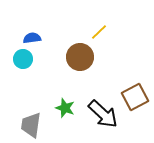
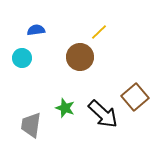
blue semicircle: moved 4 px right, 8 px up
cyan circle: moved 1 px left, 1 px up
brown square: rotated 12 degrees counterclockwise
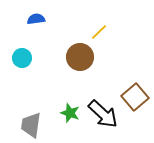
blue semicircle: moved 11 px up
green star: moved 5 px right, 5 px down
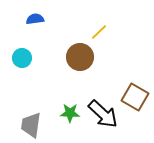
blue semicircle: moved 1 px left
brown square: rotated 20 degrees counterclockwise
green star: rotated 18 degrees counterclockwise
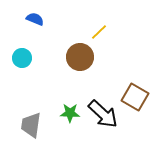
blue semicircle: rotated 30 degrees clockwise
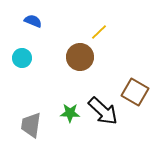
blue semicircle: moved 2 px left, 2 px down
brown square: moved 5 px up
black arrow: moved 3 px up
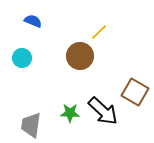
brown circle: moved 1 px up
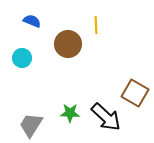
blue semicircle: moved 1 px left
yellow line: moved 3 px left, 7 px up; rotated 48 degrees counterclockwise
brown circle: moved 12 px left, 12 px up
brown square: moved 1 px down
black arrow: moved 3 px right, 6 px down
gray trapezoid: rotated 24 degrees clockwise
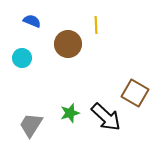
green star: rotated 18 degrees counterclockwise
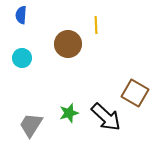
blue semicircle: moved 11 px left, 6 px up; rotated 108 degrees counterclockwise
green star: moved 1 px left
